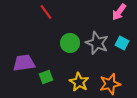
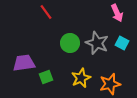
pink arrow: moved 2 px left, 1 px down; rotated 60 degrees counterclockwise
yellow star: moved 2 px right, 4 px up; rotated 18 degrees clockwise
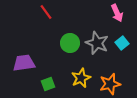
cyan square: rotated 24 degrees clockwise
green square: moved 2 px right, 7 px down
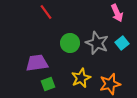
purple trapezoid: moved 13 px right
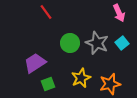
pink arrow: moved 2 px right
purple trapezoid: moved 2 px left; rotated 25 degrees counterclockwise
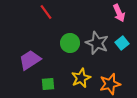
purple trapezoid: moved 5 px left, 3 px up
green square: rotated 16 degrees clockwise
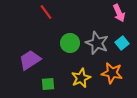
orange star: moved 2 px right, 11 px up; rotated 25 degrees clockwise
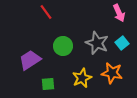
green circle: moved 7 px left, 3 px down
yellow star: moved 1 px right
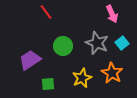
pink arrow: moved 7 px left, 1 px down
orange star: rotated 20 degrees clockwise
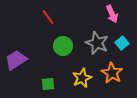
red line: moved 2 px right, 5 px down
purple trapezoid: moved 14 px left
